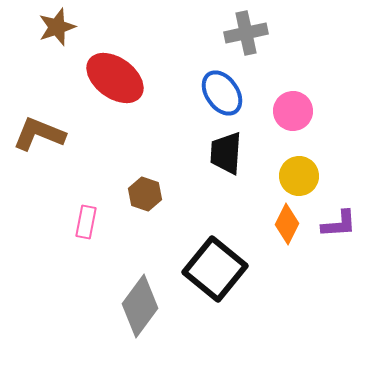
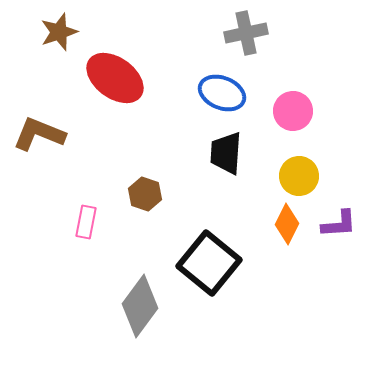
brown star: moved 2 px right, 5 px down
blue ellipse: rotated 33 degrees counterclockwise
black square: moved 6 px left, 6 px up
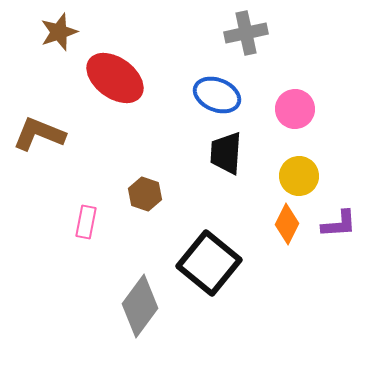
blue ellipse: moved 5 px left, 2 px down
pink circle: moved 2 px right, 2 px up
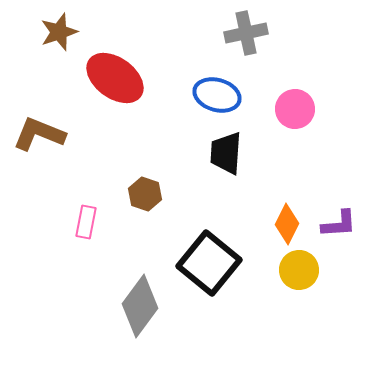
blue ellipse: rotated 6 degrees counterclockwise
yellow circle: moved 94 px down
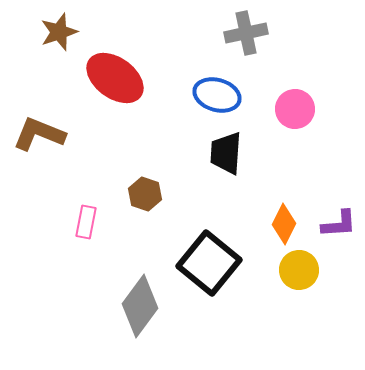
orange diamond: moved 3 px left
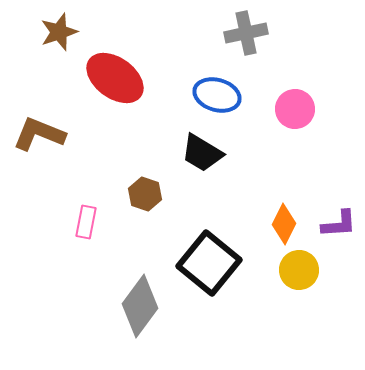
black trapezoid: moved 24 px left; rotated 63 degrees counterclockwise
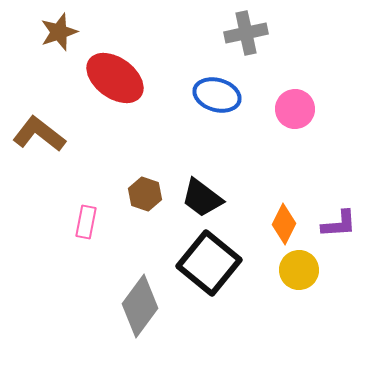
brown L-shape: rotated 16 degrees clockwise
black trapezoid: moved 45 px down; rotated 6 degrees clockwise
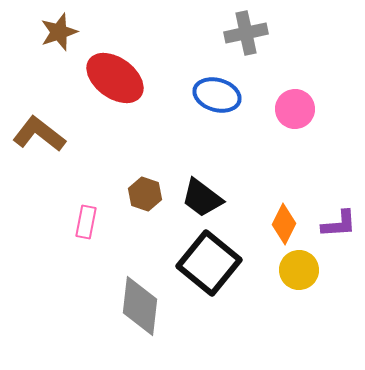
gray diamond: rotated 30 degrees counterclockwise
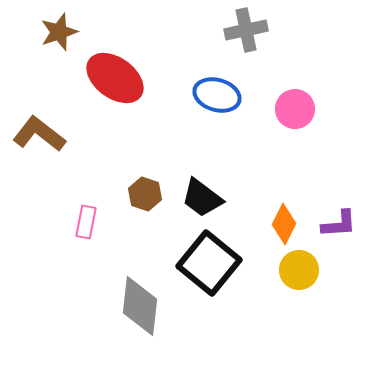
gray cross: moved 3 px up
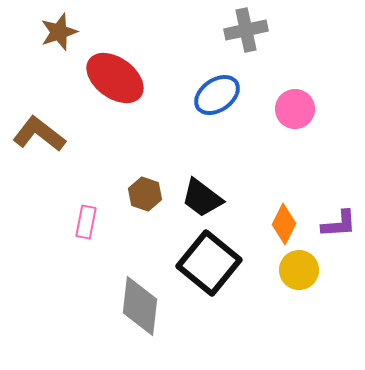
blue ellipse: rotated 51 degrees counterclockwise
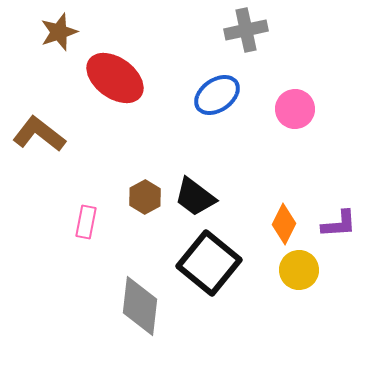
brown hexagon: moved 3 px down; rotated 12 degrees clockwise
black trapezoid: moved 7 px left, 1 px up
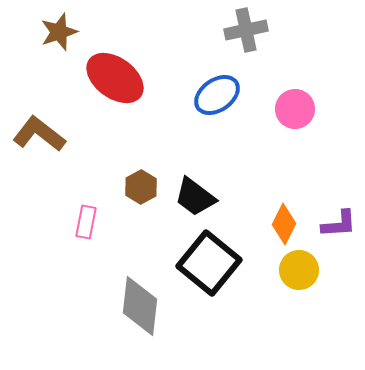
brown hexagon: moved 4 px left, 10 px up
